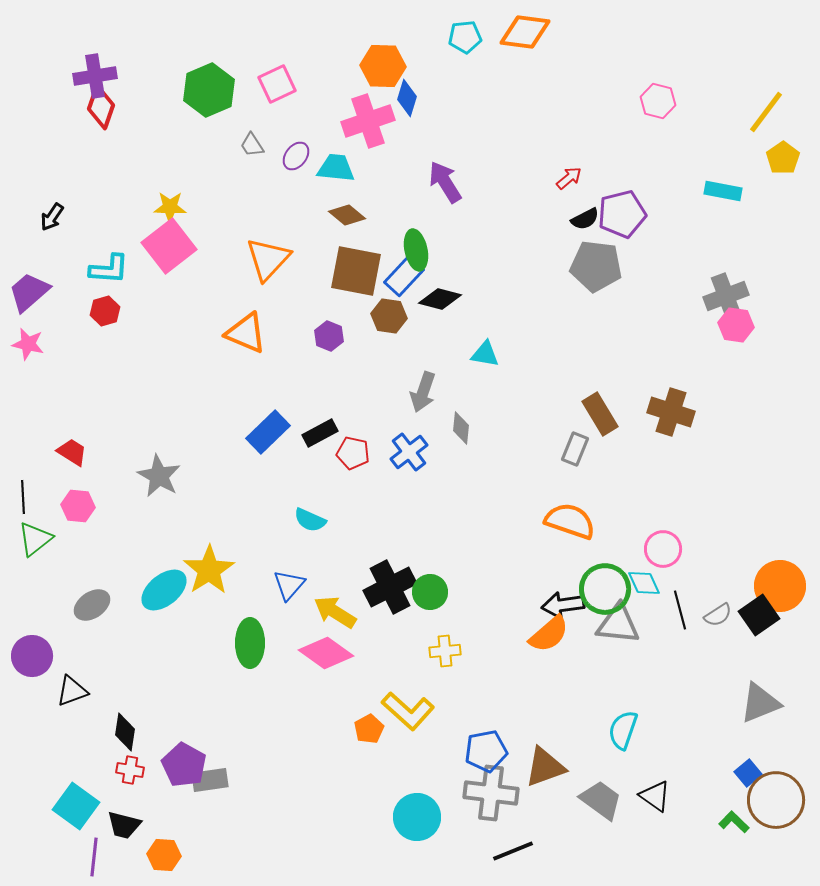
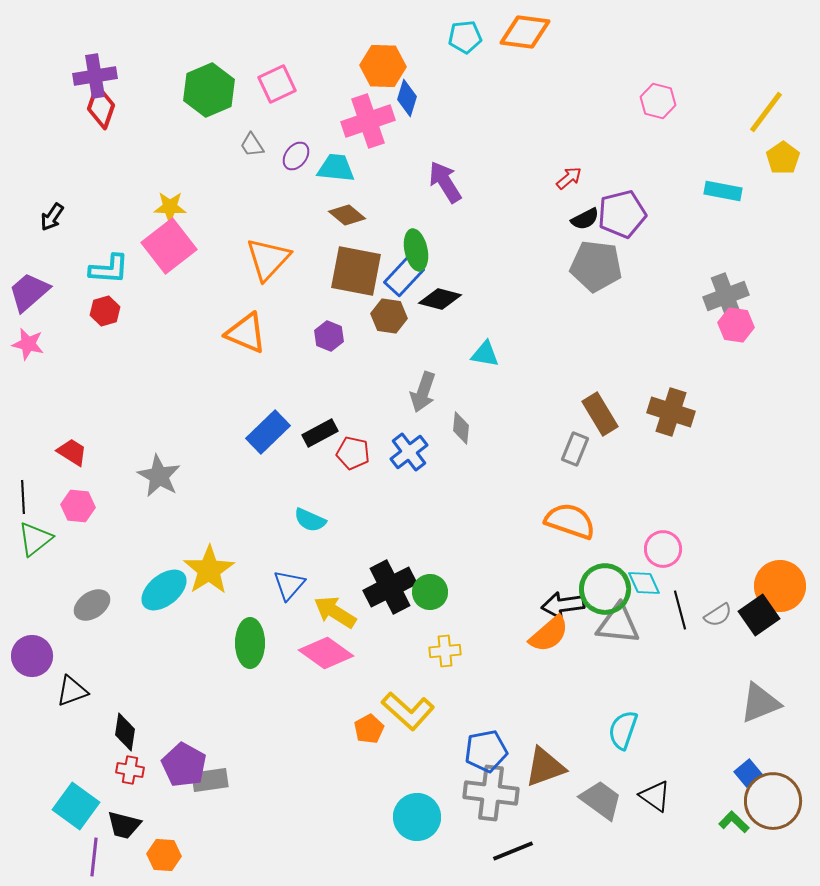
brown circle at (776, 800): moved 3 px left, 1 px down
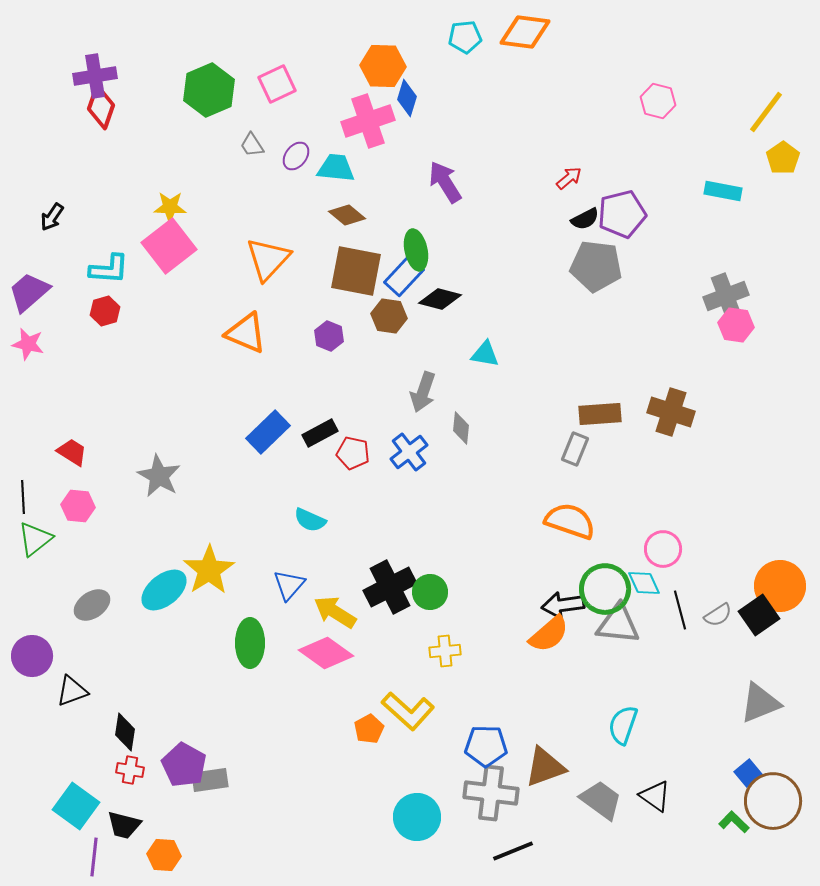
brown rectangle at (600, 414): rotated 63 degrees counterclockwise
cyan semicircle at (623, 730): moved 5 px up
blue pentagon at (486, 751): moved 5 px up; rotated 12 degrees clockwise
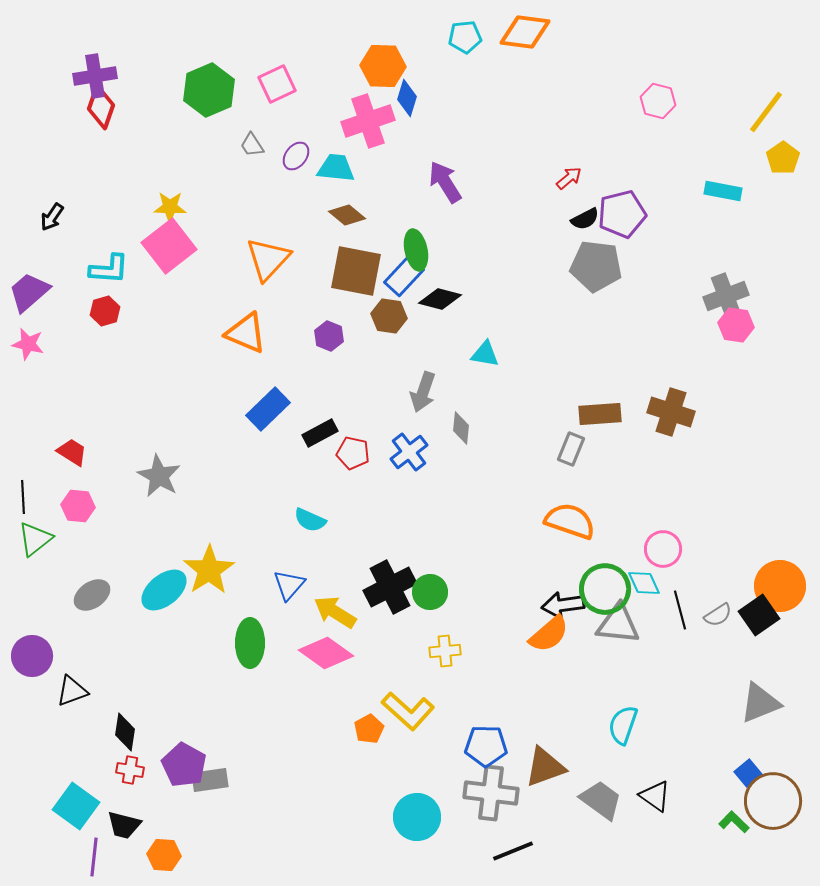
blue rectangle at (268, 432): moved 23 px up
gray rectangle at (575, 449): moved 4 px left
gray ellipse at (92, 605): moved 10 px up
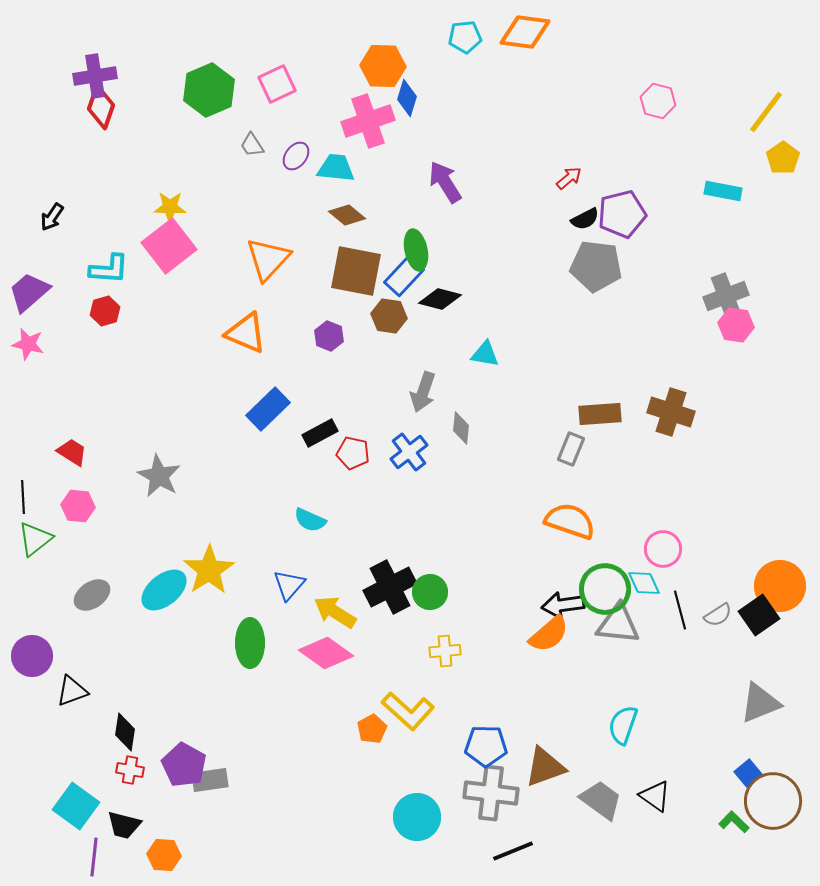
orange pentagon at (369, 729): moved 3 px right
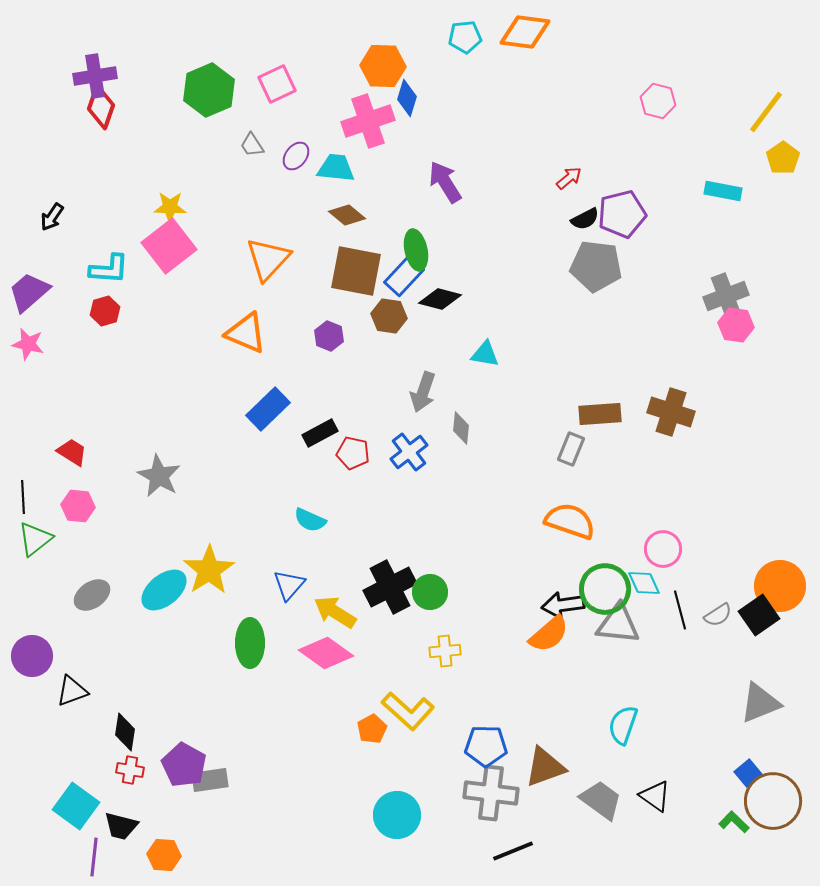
cyan circle at (417, 817): moved 20 px left, 2 px up
black trapezoid at (124, 825): moved 3 px left, 1 px down
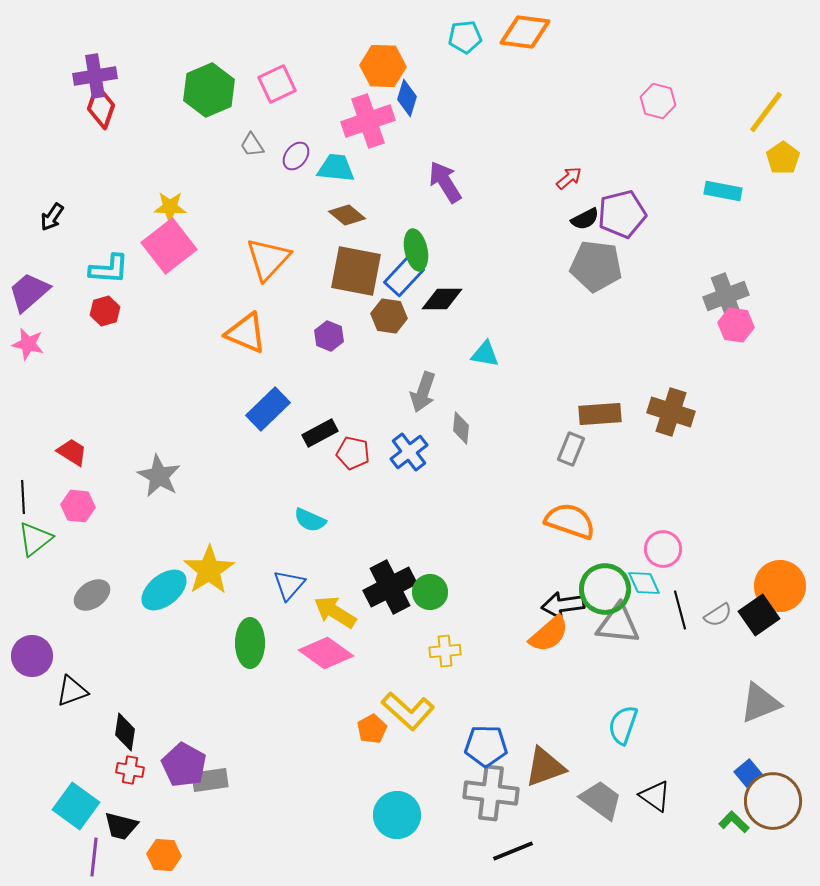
black diamond at (440, 299): moved 2 px right; rotated 15 degrees counterclockwise
